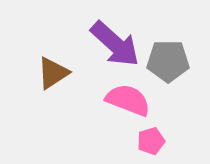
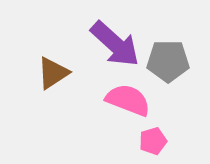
pink pentagon: moved 2 px right
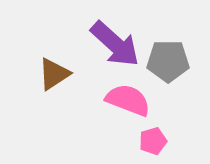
brown triangle: moved 1 px right, 1 px down
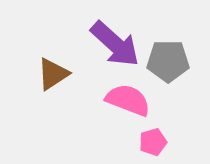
brown triangle: moved 1 px left
pink pentagon: moved 1 px down
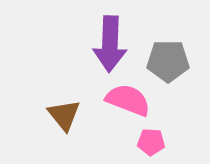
purple arrow: moved 5 px left; rotated 50 degrees clockwise
brown triangle: moved 11 px right, 41 px down; rotated 36 degrees counterclockwise
pink pentagon: moved 2 px left; rotated 20 degrees clockwise
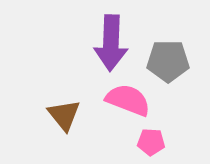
purple arrow: moved 1 px right, 1 px up
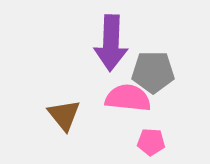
gray pentagon: moved 15 px left, 11 px down
pink semicircle: moved 2 px up; rotated 15 degrees counterclockwise
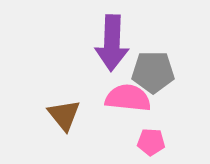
purple arrow: moved 1 px right
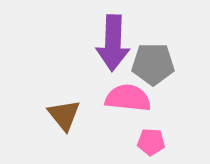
purple arrow: moved 1 px right
gray pentagon: moved 8 px up
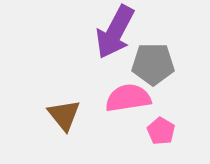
purple arrow: moved 2 px right, 11 px up; rotated 26 degrees clockwise
pink semicircle: rotated 15 degrees counterclockwise
pink pentagon: moved 10 px right, 11 px up; rotated 28 degrees clockwise
